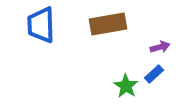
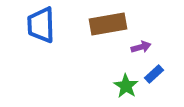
purple arrow: moved 19 px left
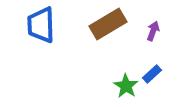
brown rectangle: rotated 21 degrees counterclockwise
purple arrow: moved 12 px right, 16 px up; rotated 54 degrees counterclockwise
blue rectangle: moved 2 px left
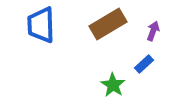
blue rectangle: moved 8 px left, 10 px up
green star: moved 13 px left, 1 px up
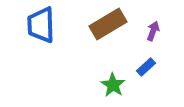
blue rectangle: moved 2 px right, 3 px down
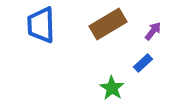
purple arrow: rotated 18 degrees clockwise
blue rectangle: moved 3 px left, 4 px up
green star: moved 1 px left, 3 px down
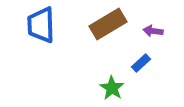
purple arrow: rotated 120 degrees counterclockwise
blue rectangle: moved 2 px left
